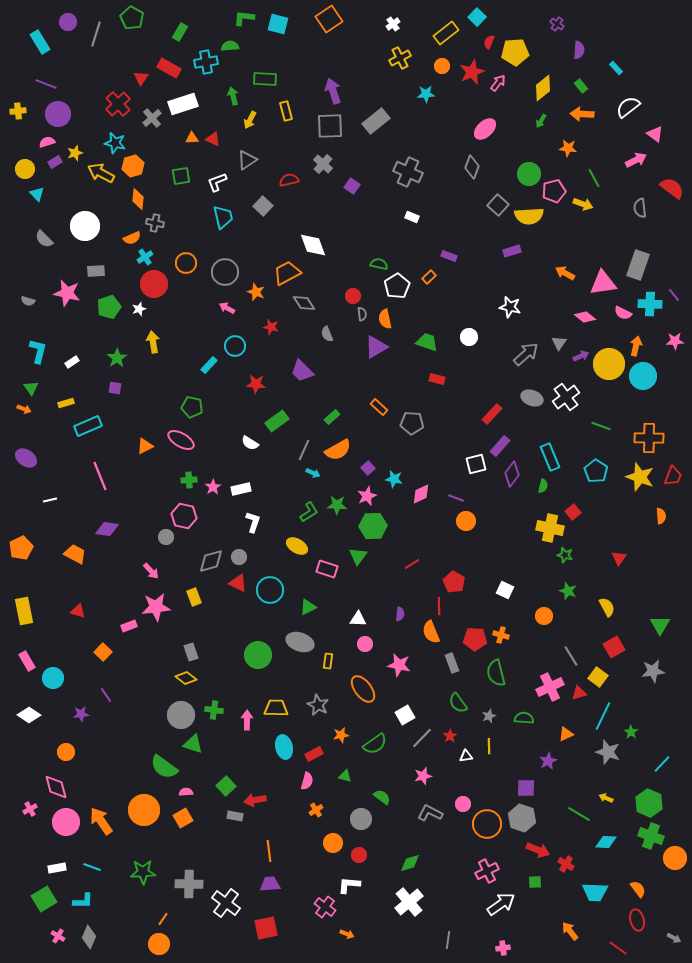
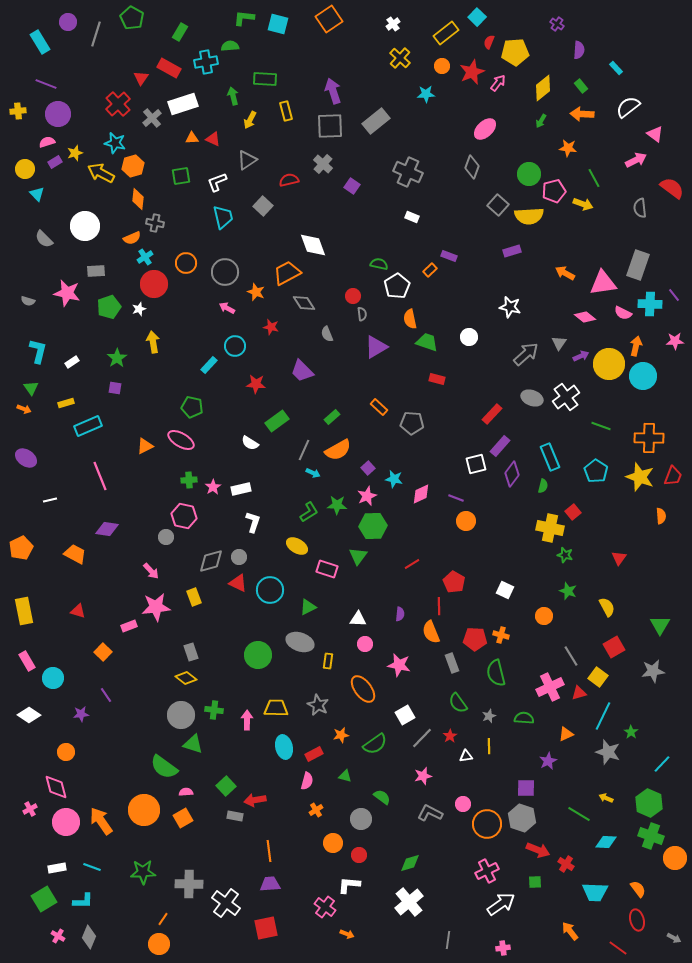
yellow cross at (400, 58): rotated 20 degrees counterclockwise
orange rectangle at (429, 277): moved 1 px right, 7 px up
orange semicircle at (385, 319): moved 25 px right
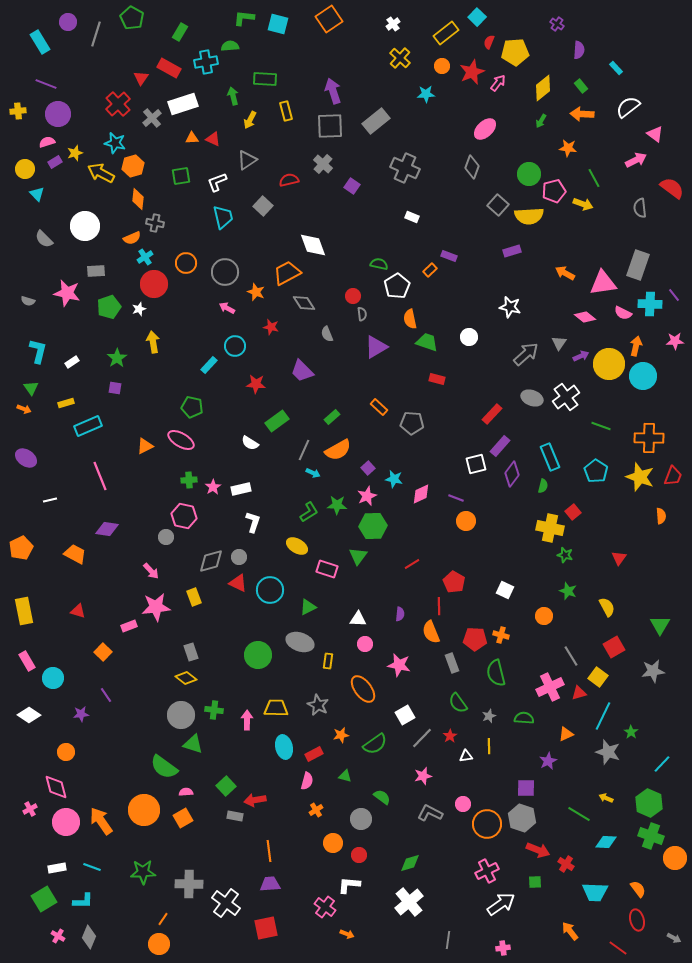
gray cross at (408, 172): moved 3 px left, 4 px up
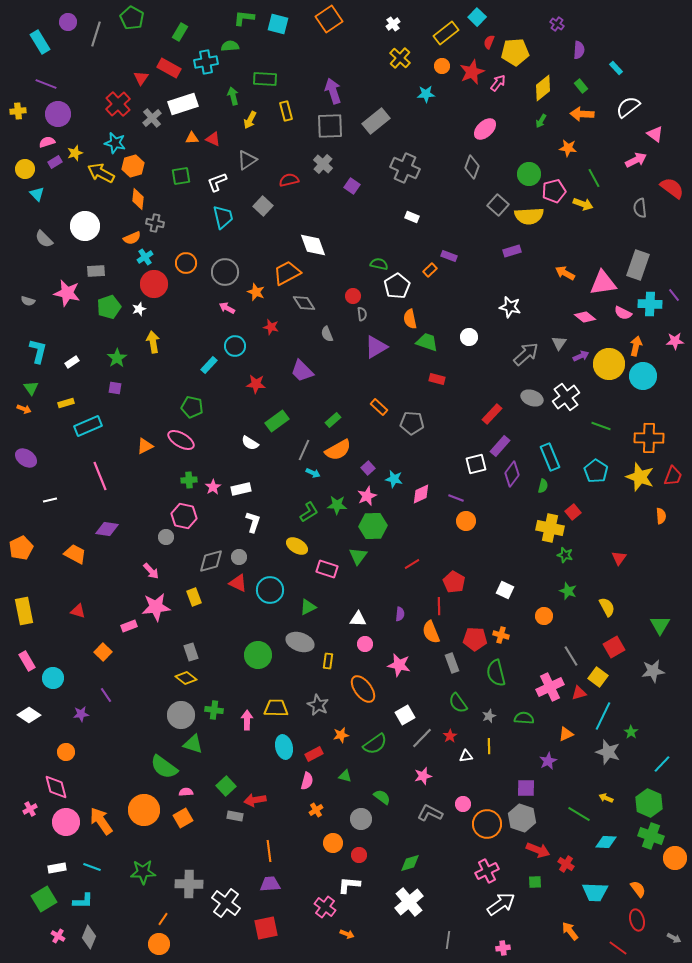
green rectangle at (332, 417): moved 1 px right, 3 px down
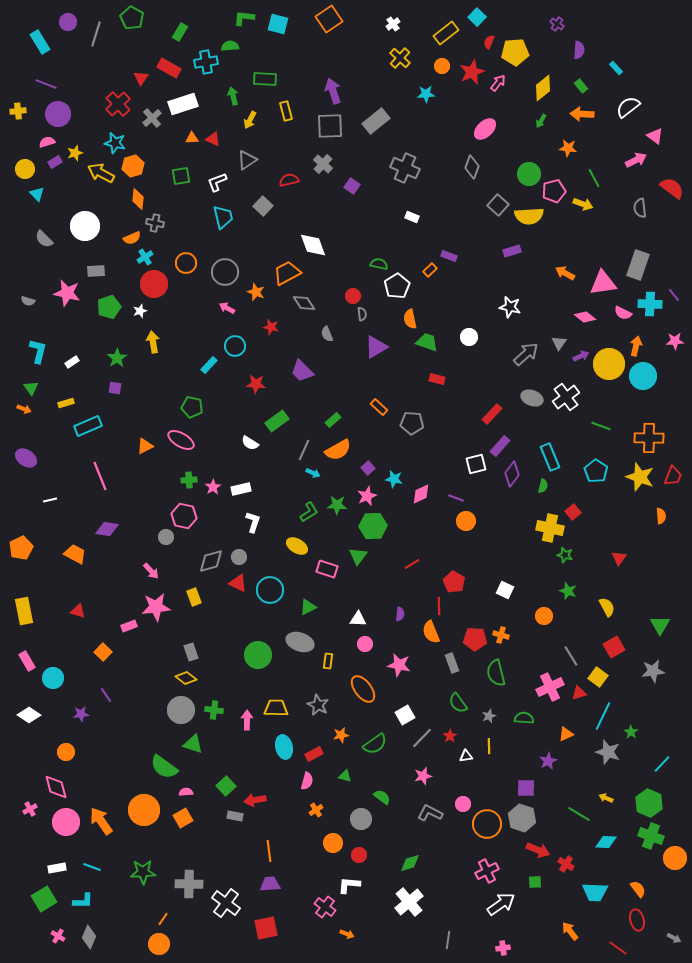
pink triangle at (655, 134): moved 2 px down
white star at (139, 309): moved 1 px right, 2 px down
gray circle at (181, 715): moved 5 px up
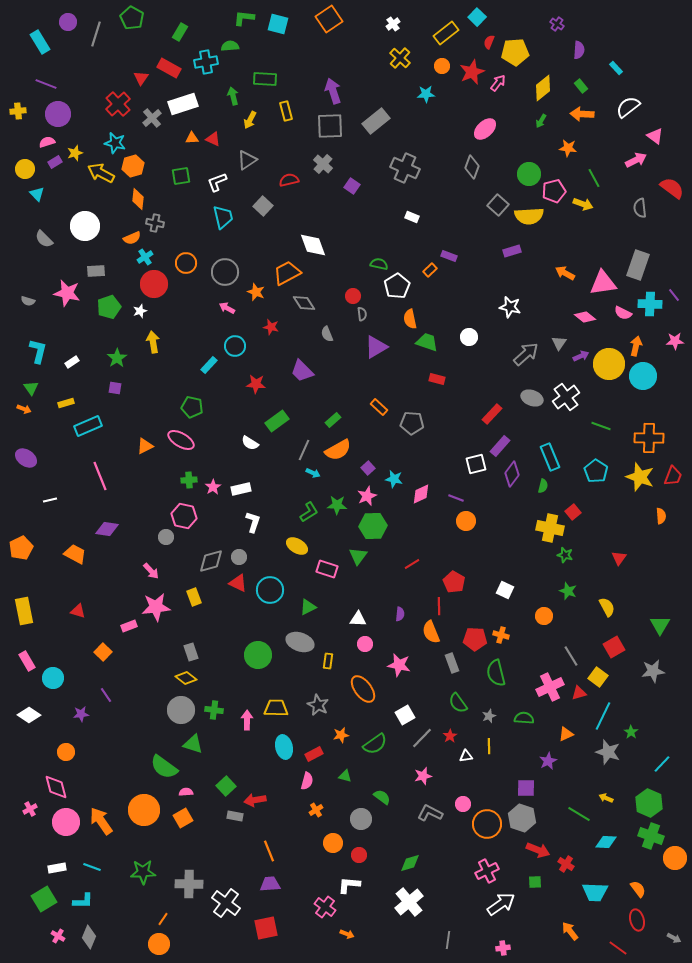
orange line at (269, 851): rotated 15 degrees counterclockwise
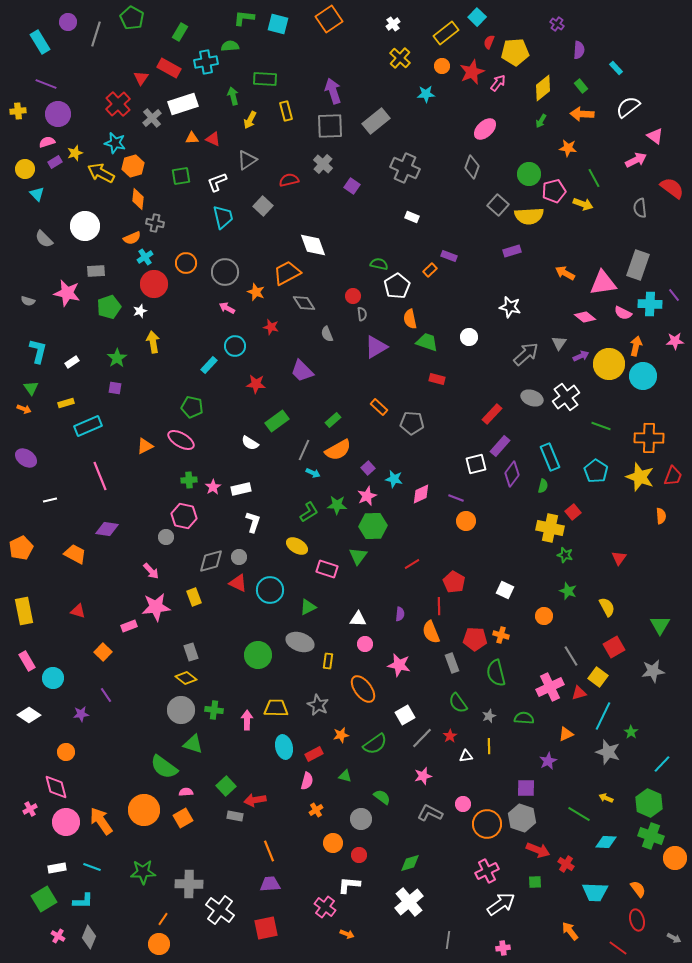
white cross at (226, 903): moved 6 px left, 7 px down
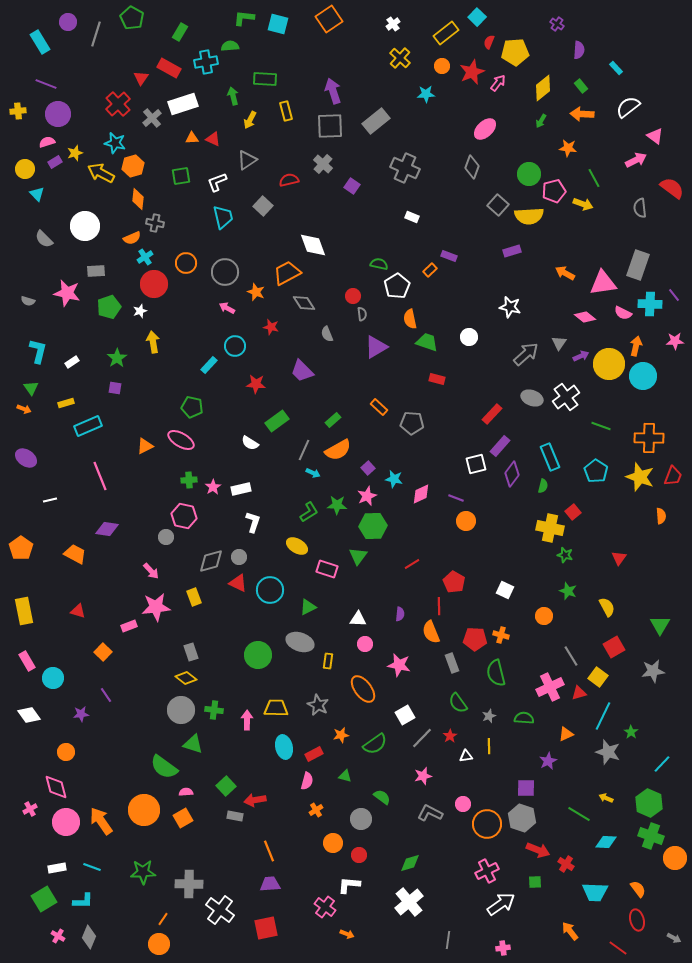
orange pentagon at (21, 548): rotated 10 degrees counterclockwise
white diamond at (29, 715): rotated 20 degrees clockwise
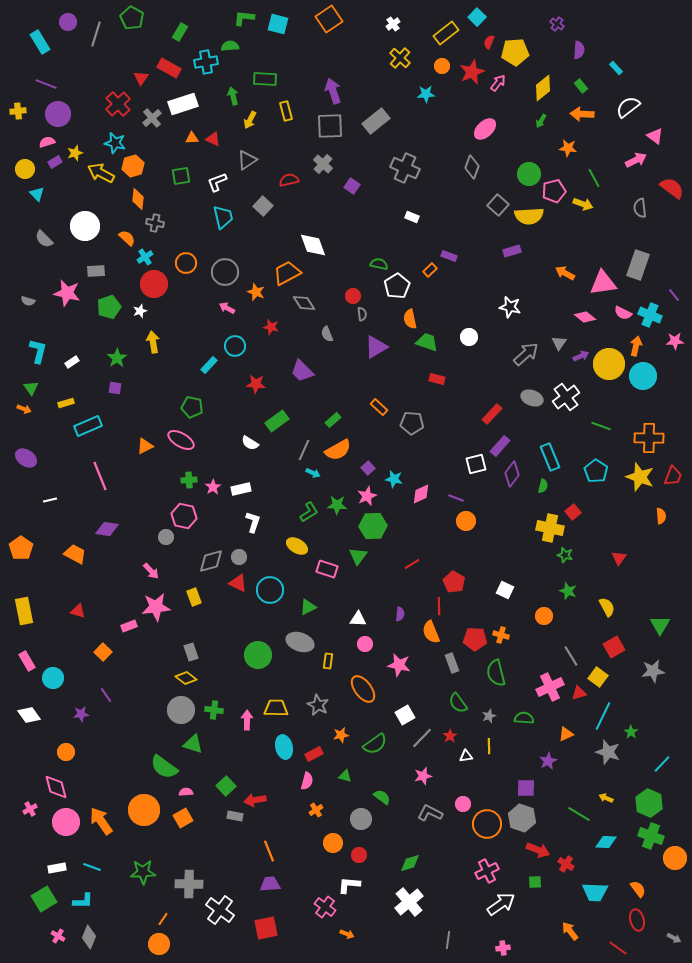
orange semicircle at (132, 238): moved 5 px left; rotated 114 degrees counterclockwise
cyan cross at (650, 304): moved 11 px down; rotated 20 degrees clockwise
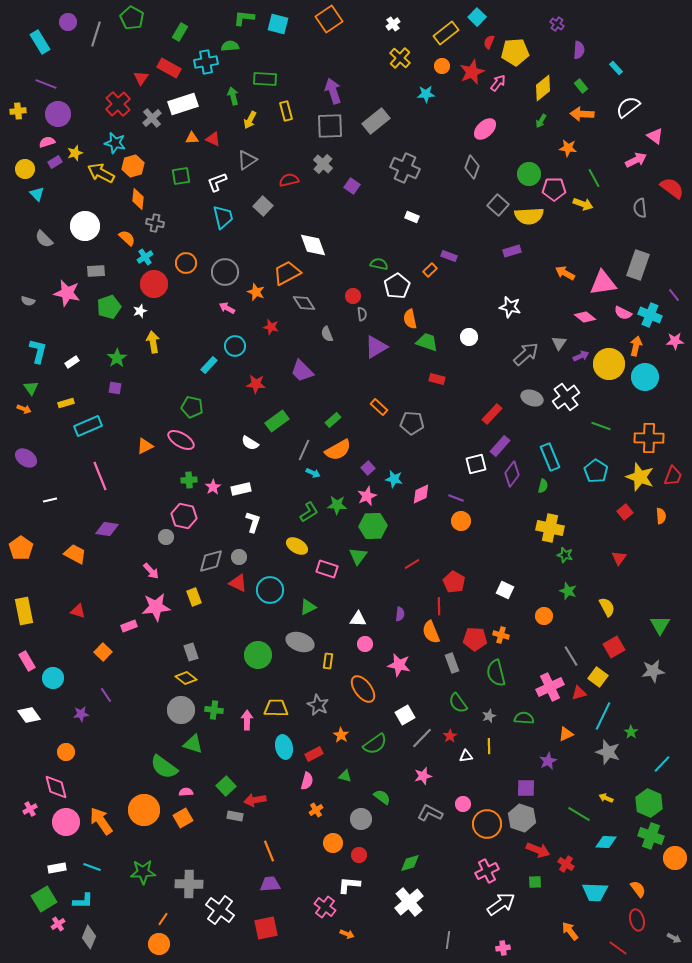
pink pentagon at (554, 191): moved 2 px up; rotated 15 degrees clockwise
cyan circle at (643, 376): moved 2 px right, 1 px down
red square at (573, 512): moved 52 px right
orange circle at (466, 521): moved 5 px left
orange star at (341, 735): rotated 28 degrees counterclockwise
pink cross at (58, 936): moved 12 px up; rotated 24 degrees clockwise
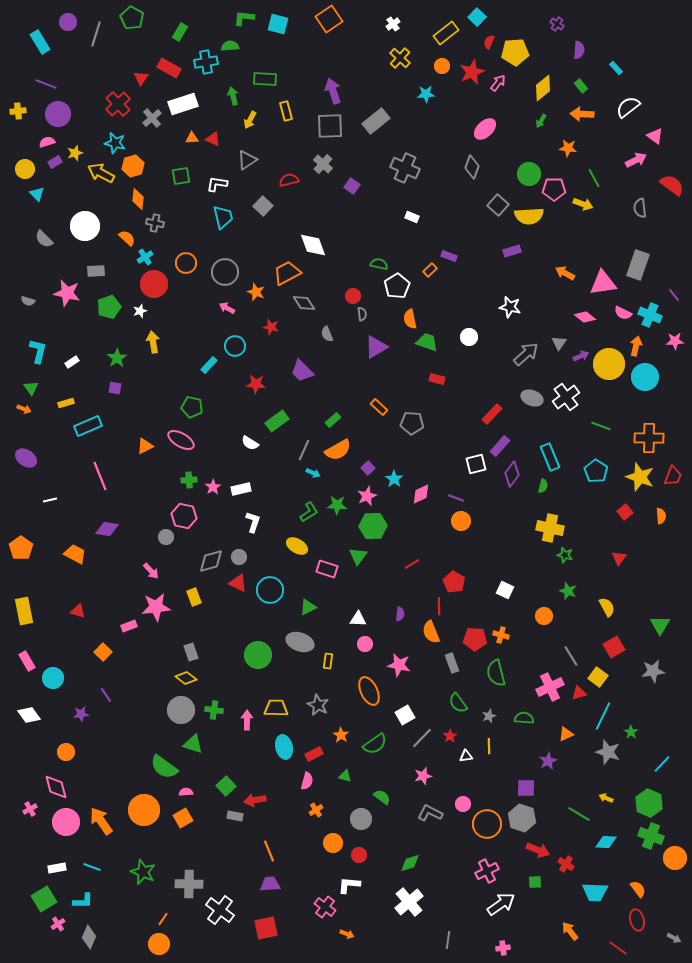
white L-shape at (217, 182): moved 2 px down; rotated 30 degrees clockwise
red semicircle at (672, 188): moved 3 px up
cyan star at (394, 479): rotated 24 degrees clockwise
orange ellipse at (363, 689): moved 6 px right, 2 px down; rotated 12 degrees clockwise
green star at (143, 872): rotated 25 degrees clockwise
